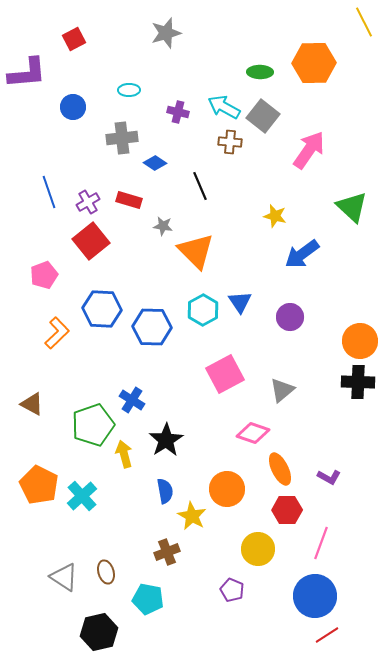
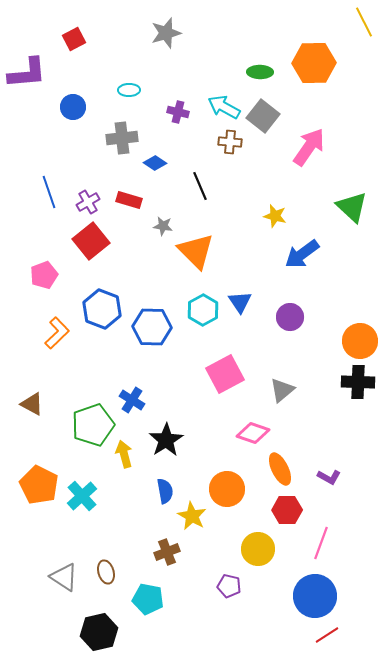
pink arrow at (309, 150): moved 3 px up
blue hexagon at (102, 309): rotated 18 degrees clockwise
purple pentagon at (232, 590): moved 3 px left, 4 px up; rotated 10 degrees counterclockwise
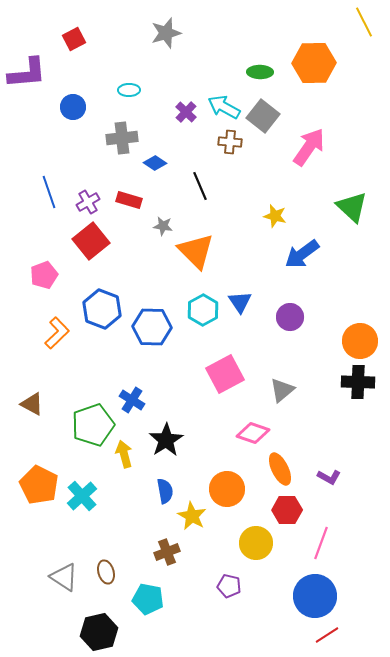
purple cross at (178, 112): moved 8 px right; rotated 30 degrees clockwise
yellow circle at (258, 549): moved 2 px left, 6 px up
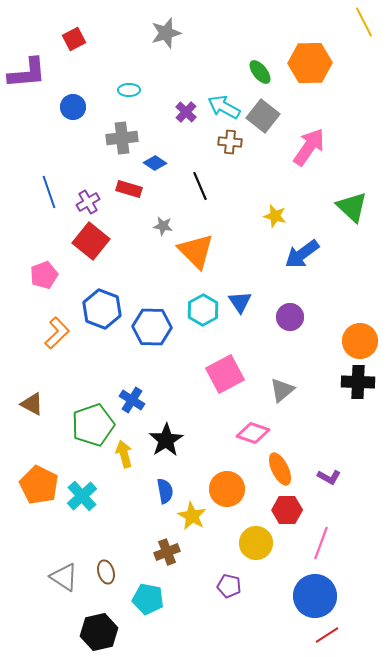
orange hexagon at (314, 63): moved 4 px left
green ellipse at (260, 72): rotated 50 degrees clockwise
red rectangle at (129, 200): moved 11 px up
red square at (91, 241): rotated 12 degrees counterclockwise
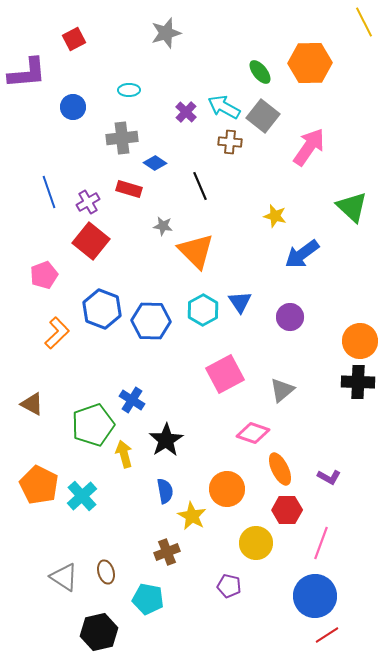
blue hexagon at (152, 327): moved 1 px left, 6 px up
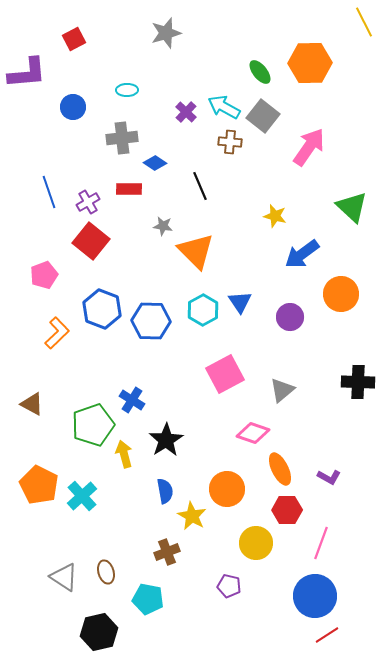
cyan ellipse at (129, 90): moved 2 px left
red rectangle at (129, 189): rotated 15 degrees counterclockwise
orange circle at (360, 341): moved 19 px left, 47 px up
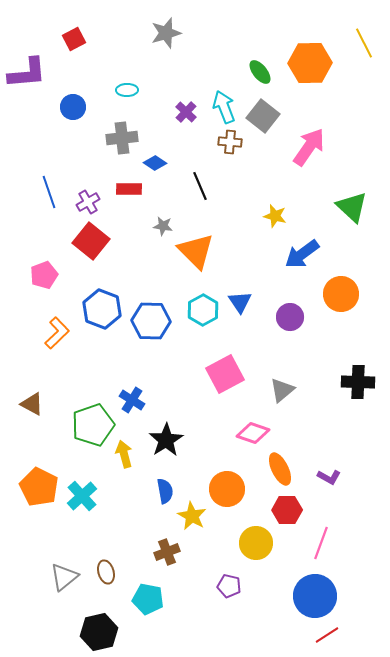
yellow line at (364, 22): moved 21 px down
cyan arrow at (224, 107): rotated 40 degrees clockwise
orange pentagon at (39, 485): moved 2 px down
gray triangle at (64, 577): rotated 48 degrees clockwise
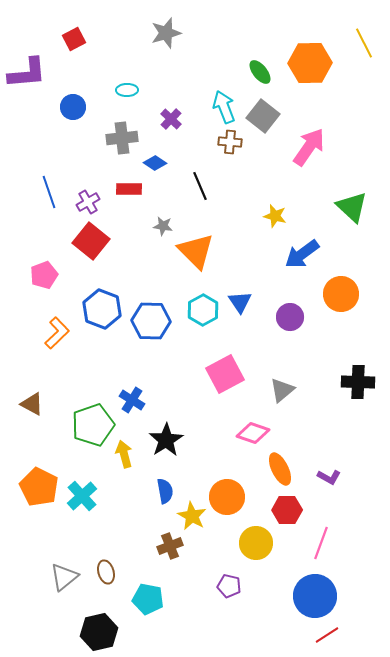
purple cross at (186, 112): moved 15 px left, 7 px down
orange circle at (227, 489): moved 8 px down
brown cross at (167, 552): moved 3 px right, 6 px up
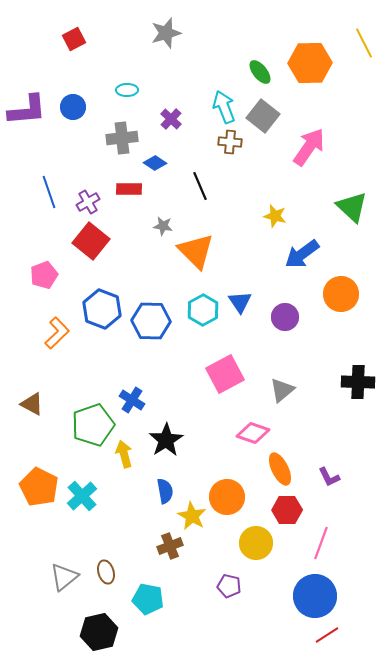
purple L-shape at (27, 73): moved 37 px down
purple circle at (290, 317): moved 5 px left
purple L-shape at (329, 477): rotated 35 degrees clockwise
